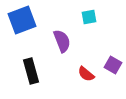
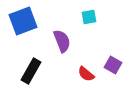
blue square: moved 1 px right, 1 px down
black rectangle: rotated 45 degrees clockwise
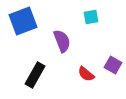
cyan square: moved 2 px right
black rectangle: moved 4 px right, 4 px down
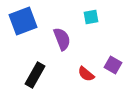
purple semicircle: moved 2 px up
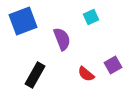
cyan square: rotated 14 degrees counterclockwise
purple square: rotated 30 degrees clockwise
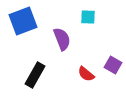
cyan square: moved 3 px left; rotated 28 degrees clockwise
purple square: rotated 30 degrees counterclockwise
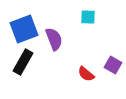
blue square: moved 1 px right, 8 px down
purple semicircle: moved 8 px left
black rectangle: moved 12 px left, 13 px up
